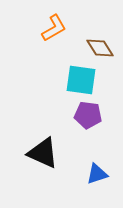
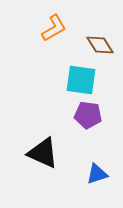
brown diamond: moved 3 px up
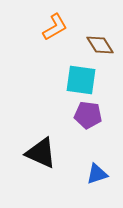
orange L-shape: moved 1 px right, 1 px up
black triangle: moved 2 px left
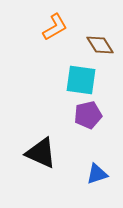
purple pentagon: rotated 20 degrees counterclockwise
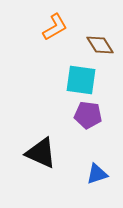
purple pentagon: rotated 20 degrees clockwise
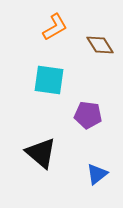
cyan square: moved 32 px left
black triangle: rotated 16 degrees clockwise
blue triangle: rotated 20 degrees counterclockwise
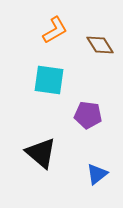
orange L-shape: moved 3 px down
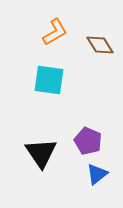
orange L-shape: moved 2 px down
purple pentagon: moved 26 px down; rotated 16 degrees clockwise
black triangle: rotated 16 degrees clockwise
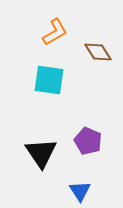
brown diamond: moved 2 px left, 7 px down
blue triangle: moved 17 px left, 17 px down; rotated 25 degrees counterclockwise
